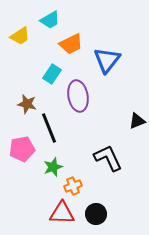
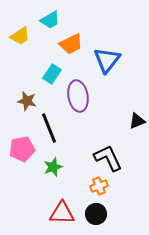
brown star: moved 3 px up
orange cross: moved 26 px right
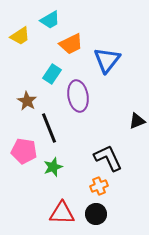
brown star: rotated 18 degrees clockwise
pink pentagon: moved 2 px right, 2 px down; rotated 20 degrees clockwise
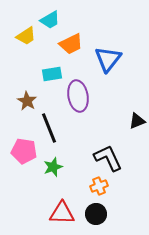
yellow trapezoid: moved 6 px right
blue triangle: moved 1 px right, 1 px up
cyan rectangle: rotated 48 degrees clockwise
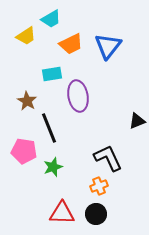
cyan trapezoid: moved 1 px right, 1 px up
blue triangle: moved 13 px up
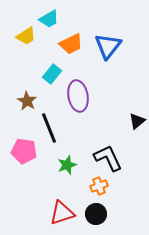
cyan trapezoid: moved 2 px left
cyan rectangle: rotated 42 degrees counterclockwise
black triangle: rotated 18 degrees counterclockwise
green star: moved 14 px right, 2 px up
red triangle: rotated 20 degrees counterclockwise
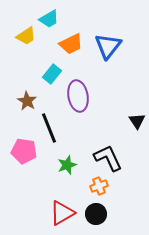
black triangle: rotated 24 degrees counterclockwise
red triangle: rotated 12 degrees counterclockwise
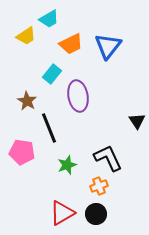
pink pentagon: moved 2 px left, 1 px down
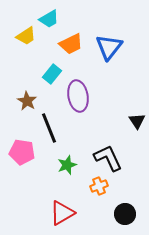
blue triangle: moved 1 px right, 1 px down
black circle: moved 29 px right
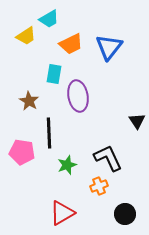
cyan rectangle: moved 2 px right; rotated 30 degrees counterclockwise
brown star: moved 2 px right
black line: moved 5 px down; rotated 20 degrees clockwise
